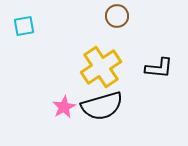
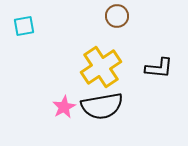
black semicircle: rotated 6 degrees clockwise
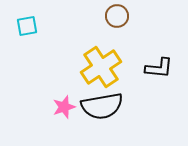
cyan square: moved 3 px right
pink star: rotated 10 degrees clockwise
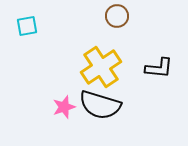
black semicircle: moved 2 px left, 1 px up; rotated 27 degrees clockwise
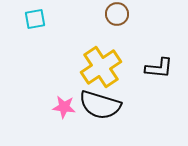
brown circle: moved 2 px up
cyan square: moved 8 px right, 7 px up
pink star: rotated 25 degrees clockwise
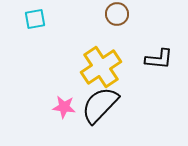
black L-shape: moved 9 px up
black semicircle: rotated 117 degrees clockwise
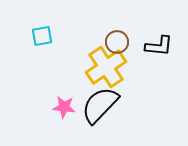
brown circle: moved 28 px down
cyan square: moved 7 px right, 17 px down
black L-shape: moved 13 px up
yellow cross: moved 5 px right
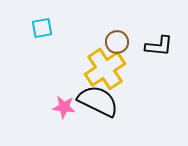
cyan square: moved 8 px up
yellow cross: moved 1 px left, 2 px down
black semicircle: moved 2 px left, 4 px up; rotated 72 degrees clockwise
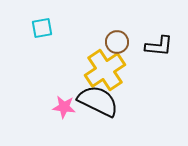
yellow cross: moved 1 px down
